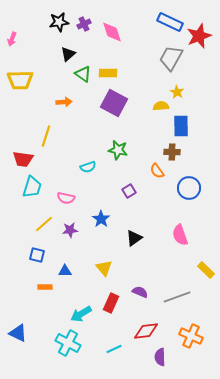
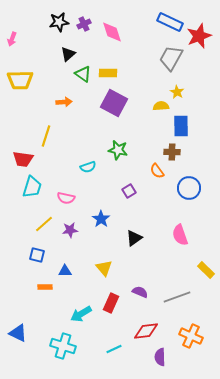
cyan cross at (68, 343): moved 5 px left, 3 px down; rotated 10 degrees counterclockwise
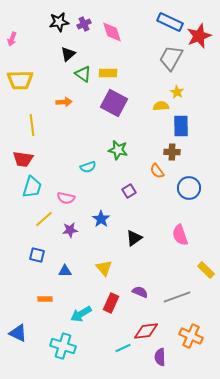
yellow line at (46, 136): moved 14 px left, 11 px up; rotated 25 degrees counterclockwise
yellow line at (44, 224): moved 5 px up
orange rectangle at (45, 287): moved 12 px down
cyan line at (114, 349): moved 9 px right, 1 px up
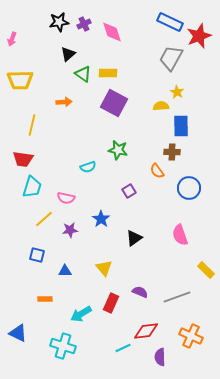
yellow line at (32, 125): rotated 20 degrees clockwise
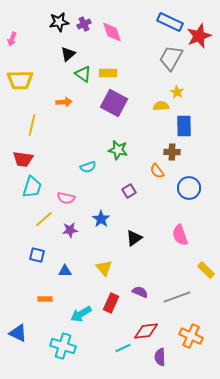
blue rectangle at (181, 126): moved 3 px right
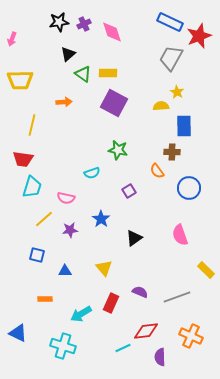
cyan semicircle at (88, 167): moved 4 px right, 6 px down
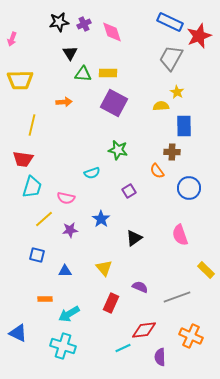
black triangle at (68, 54): moved 2 px right, 1 px up; rotated 21 degrees counterclockwise
green triangle at (83, 74): rotated 30 degrees counterclockwise
purple semicircle at (140, 292): moved 5 px up
cyan arrow at (81, 314): moved 12 px left
red diamond at (146, 331): moved 2 px left, 1 px up
